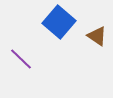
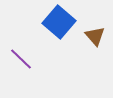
brown triangle: moved 2 px left; rotated 15 degrees clockwise
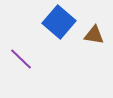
brown triangle: moved 1 px left, 1 px up; rotated 40 degrees counterclockwise
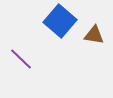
blue square: moved 1 px right, 1 px up
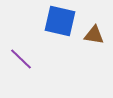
blue square: rotated 28 degrees counterclockwise
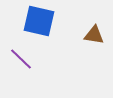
blue square: moved 21 px left
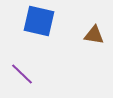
purple line: moved 1 px right, 15 px down
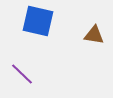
blue square: moved 1 px left
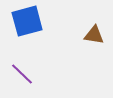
blue square: moved 11 px left; rotated 28 degrees counterclockwise
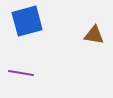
purple line: moved 1 px left, 1 px up; rotated 35 degrees counterclockwise
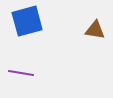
brown triangle: moved 1 px right, 5 px up
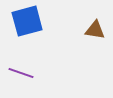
purple line: rotated 10 degrees clockwise
